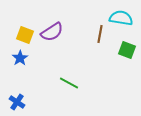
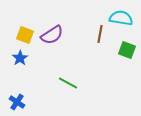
purple semicircle: moved 3 px down
green line: moved 1 px left
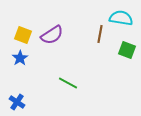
yellow square: moved 2 px left
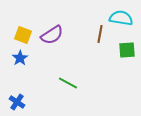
green square: rotated 24 degrees counterclockwise
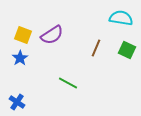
brown line: moved 4 px left, 14 px down; rotated 12 degrees clockwise
green square: rotated 30 degrees clockwise
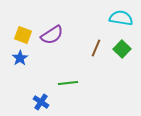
green square: moved 5 px left, 1 px up; rotated 18 degrees clockwise
green line: rotated 36 degrees counterclockwise
blue cross: moved 24 px right
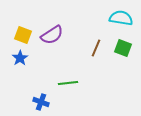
green square: moved 1 px right, 1 px up; rotated 24 degrees counterclockwise
blue cross: rotated 14 degrees counterclockwise
